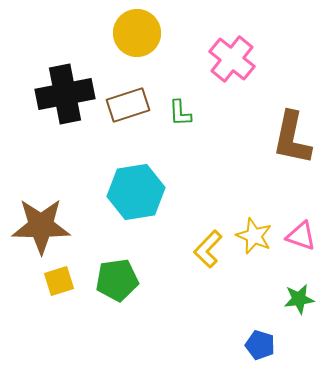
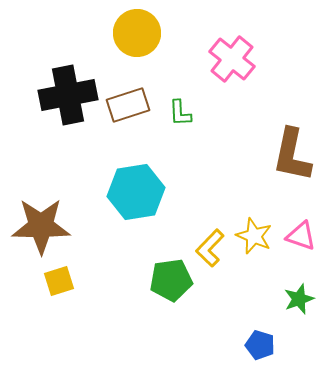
black cross: moved 3 px right, 1 px down
brown L-shape: moved 17 px down
yellow L-shape: moved 2 px right, 1 px up
green pentagon: moved 54 px right
green star: rotated 12 degrees counterclockwise
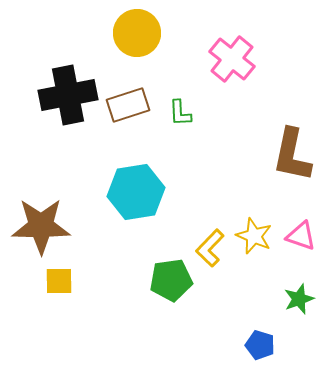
yellow square: rotated 16 degrees clockwise
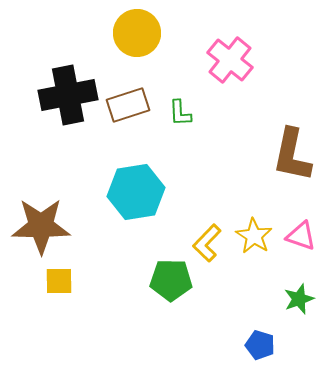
pink cross: moved 2 px left, 1 px down
yellow star: rotated 9 degrees clockwise
yellow L-shape: moved 3 px left, 5 px up
green pentagon: rotated 9 degrees clockwise
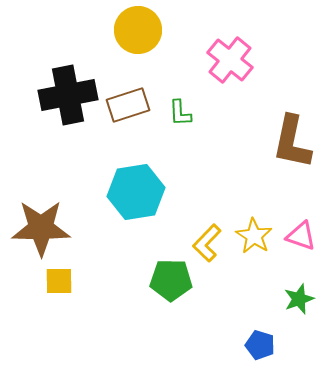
yellow circle: moved 1 px right, 3 px up
brown L-shape: moved 13 px up
brown star: moved 2 px down
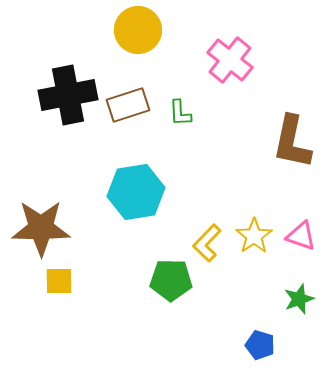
yellow star: rotated 6 degrees clockwise
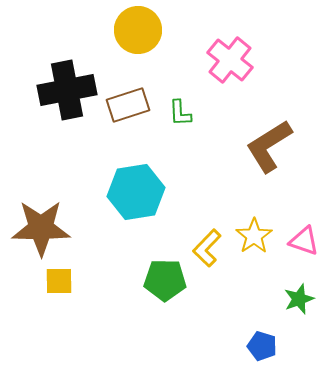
black cross: moved 1 px left, 5 px up
brown L-shape: moved 23 px left, 4 px down; rotated 46 degrees clockwise
pink triangle: moved 3 px right, 5 px down
yellow L-shape: moved 5 px down
green pentagon: moved 6 px left
blue pentagon: moved 2 px right, 1 px down
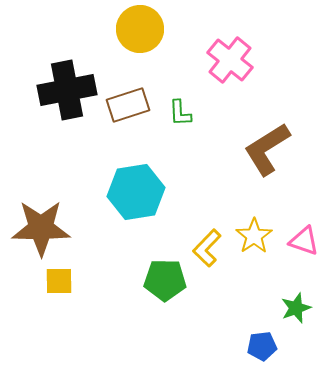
yellow circle: moved 2 px right, 1 px up
brown L-shape: moved 2 px left, 3 px down
green star: moved 3 px left, 9 px down
blue pentagon: rotated 24 degrees counterclockwise
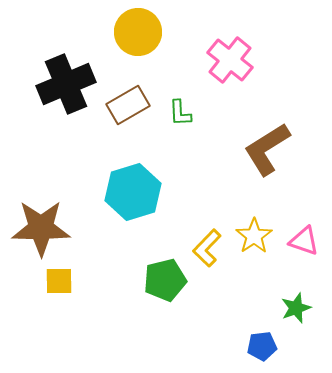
yellow circle: moved 2 px left, 3 px down
black cross: moved 1 px left, 6 px up; rotated 12 degrees counterclockwise
brown rectangle: rotated 12 degrees counterclockwise
cyan hexagon: moved 3 px left; rotated 8 degrees counterclockwise
green pentagon: rotated 15 degrees counterclockwise
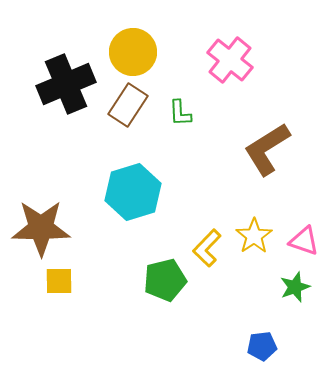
yellow circle: moved 5 px left, 20 px down
brown rectangle: rotated 27 degrees counterclockwise
green star: moved 1 px left, 21 px up
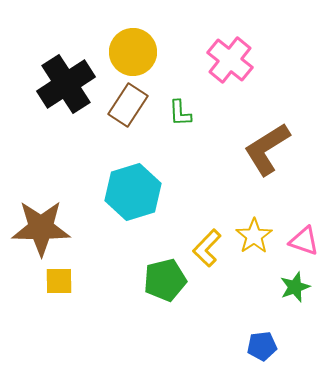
black cross: rotated 10 degrees counterclockwise
